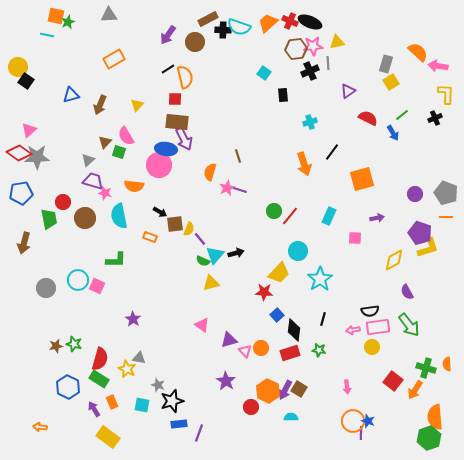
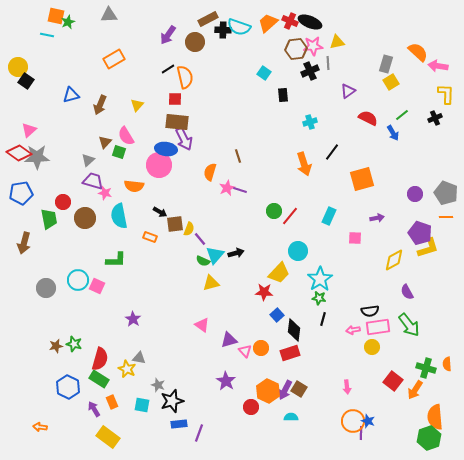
green star at (319, 350): moved 52 px up
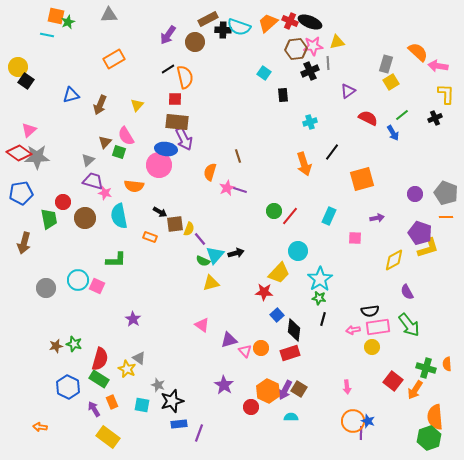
gray triangle at (139, 358): rotated 24 degrees clockwise
purple star at (226, 381): moved 2 px left, 4 px down
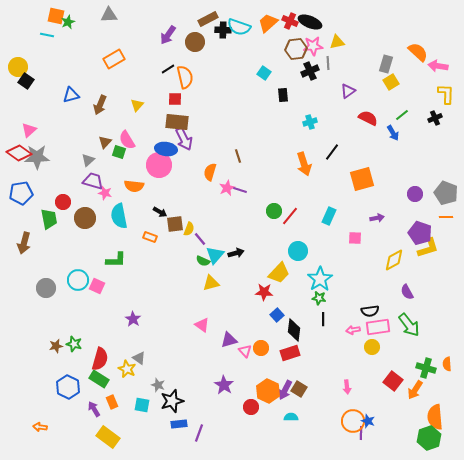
pink semicircle at (126, 136): moved 1 px right, 4 px down
black line at (323, 319): rotated 16 degrees counterclockwise
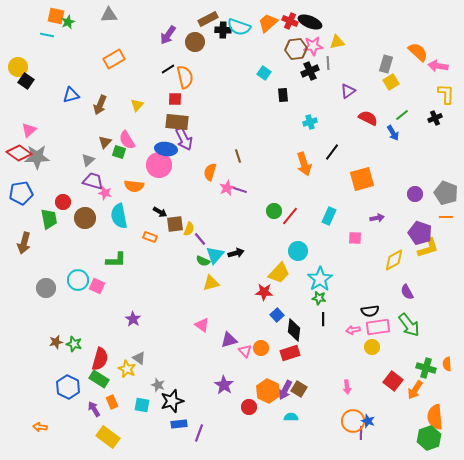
brown star at (56, 346): moved 4 px up
red circle at (251, 407): moved 2 px left
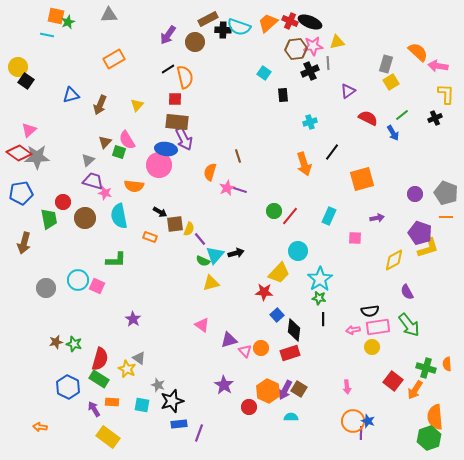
orange rectangle at (112, 402): rotated 64 degrees counterclockwise
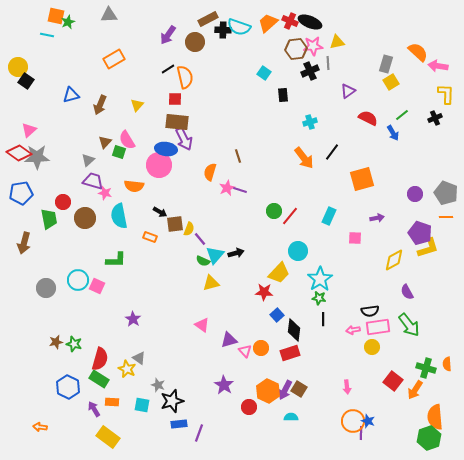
orange arrow at (304, 164): moved 6 px up; rotated 20 degrees counterclockwise
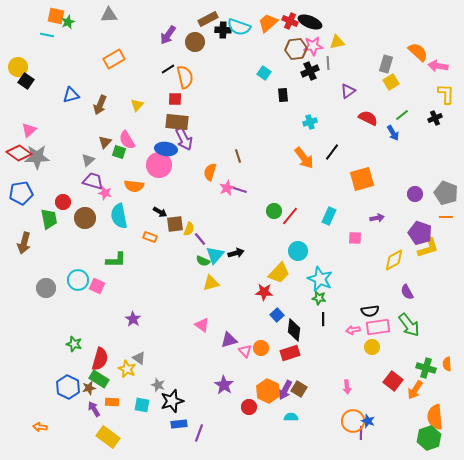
cyan star at (320, 279): rotated 15 degrees counterclockwise
brown star at (56, 342): moved 33 px right, 46 px down
